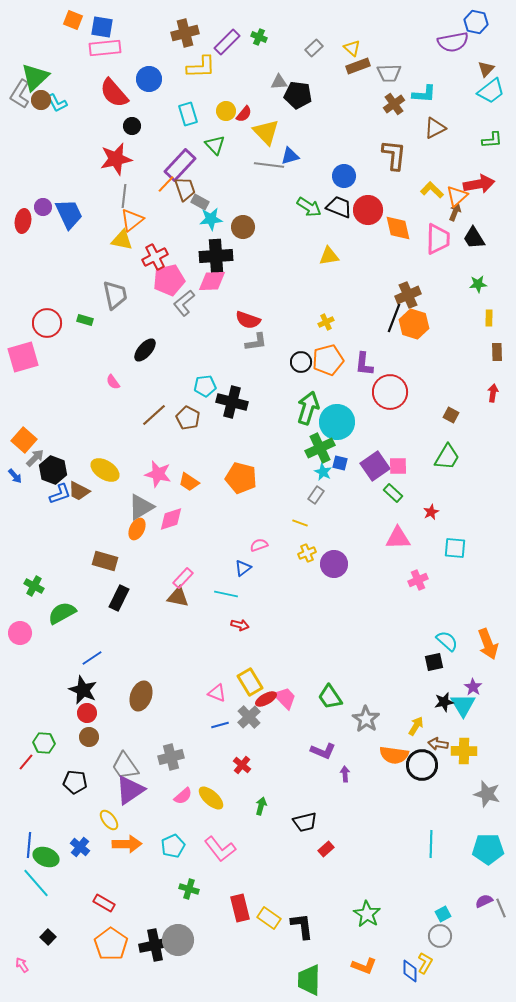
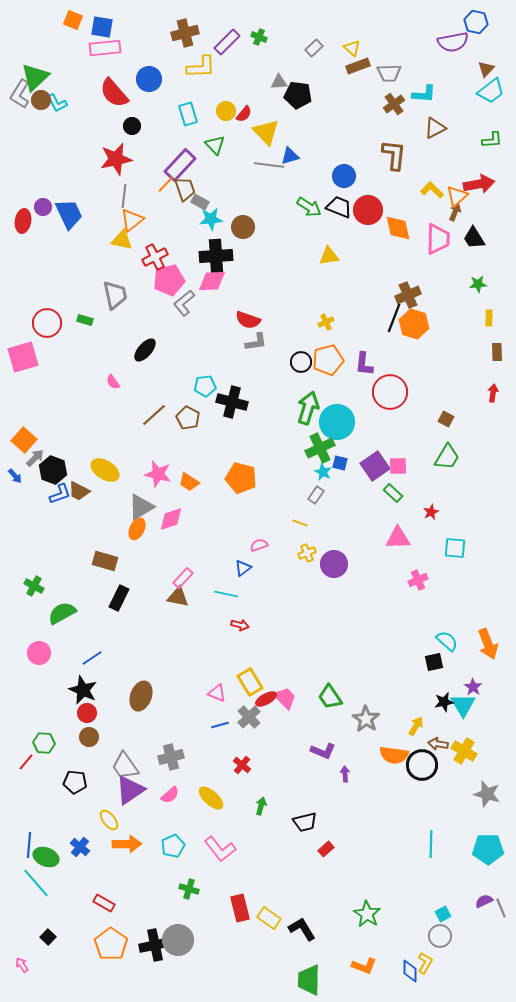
brown square at (451, 415): moved 5 px left, 4 px down
pink circle at (20, 633): moved 19 px right, 20 px down
yellow cross at (464, 751): rotated 30 degrees clockwise
pink semicircle at (183, 796): moved 13 px left, 1 px up
black L-shape at (302, 926): moved 3 px down; rotated 24 degrees counterclockwise
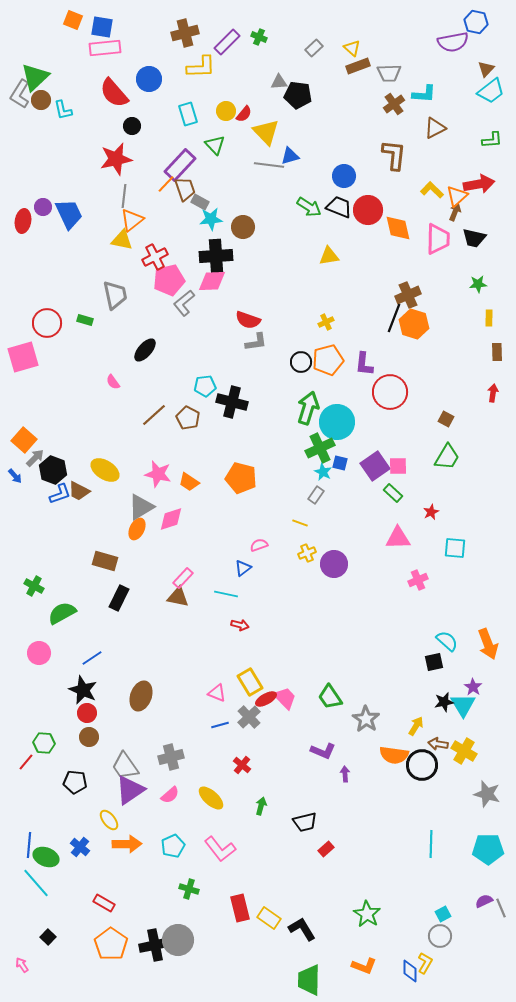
cyan L-shape at (57, 103): moved 6 px right, 7 px down; rotated 15 degrees clockwise
black trapezoid at (474, 238): rotated 45 degrees counterclockwise
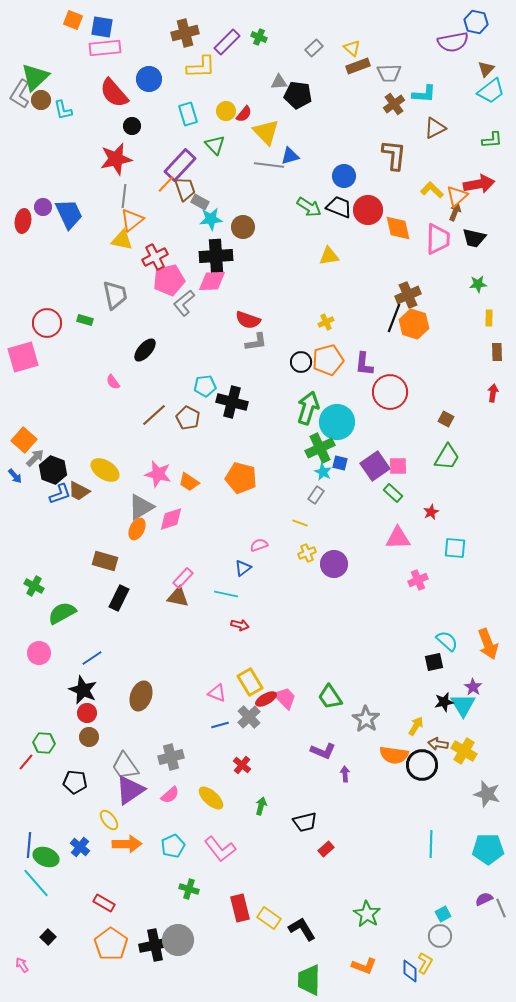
purple semicircle at (484, 901): moved 2 px up
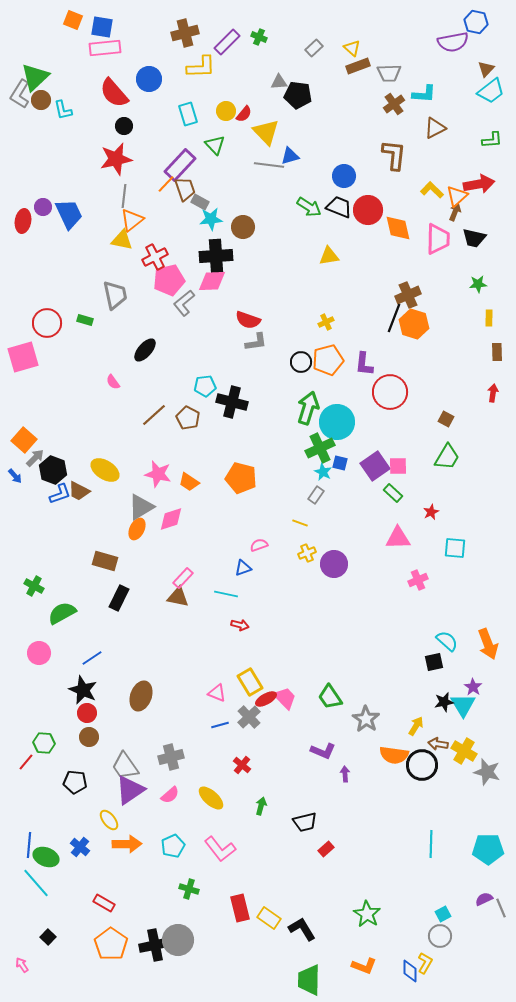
black circle at (132, 126): moved 8 px left
blue triangle at (243, 568): rotated 18 degrees clockwise
gray star at (487, 794): moved 22 px up
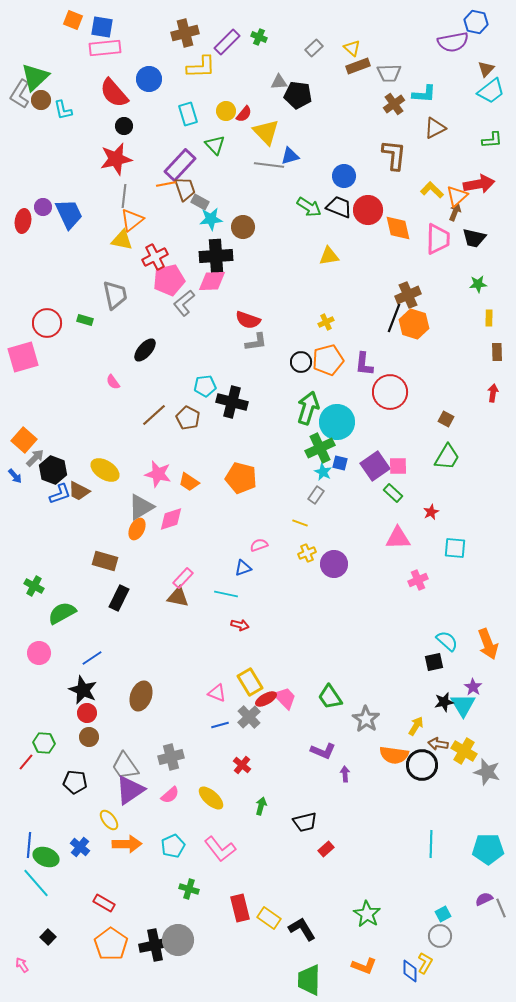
orange line at (166, 184): rotated 36 degrees clockwise
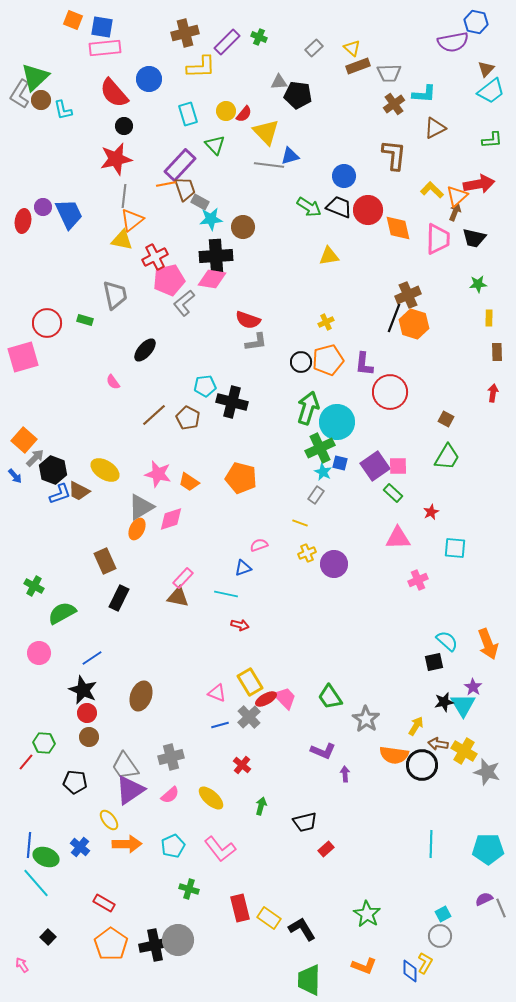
pink diamond at (212, 281): moved 2 px up; rotated 12 degrees clockwise
brown rectangle at (105, 561): rotated 50 degrees clockwise
